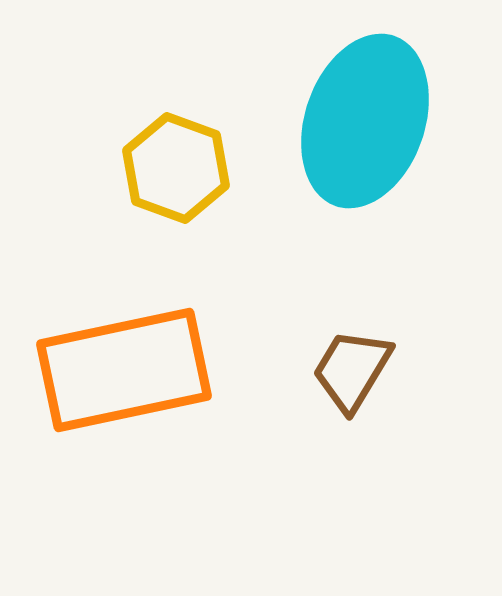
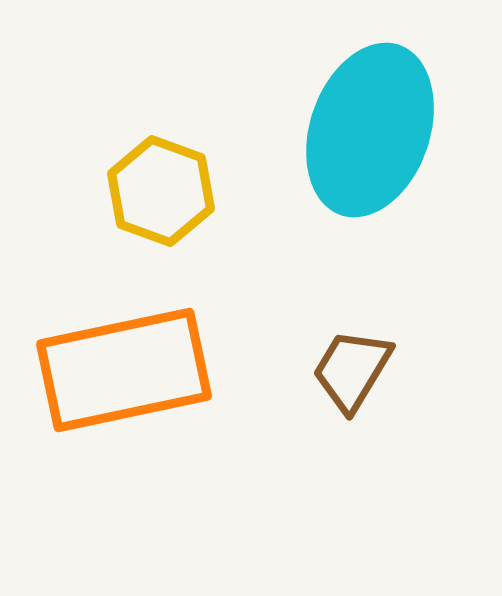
cyan ellipse: moved 5 px right, 9 px down
yellow hexagon: moved 15 px left, 23 px down
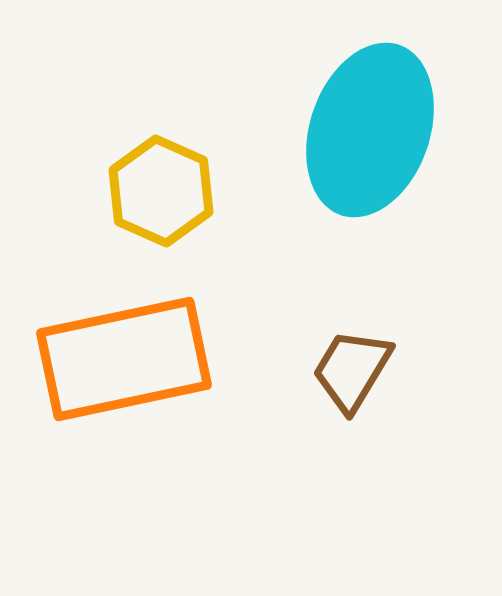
yellow hexagon: rotated 4 degrees clockwise
orange rectangle: moved 11 px up
